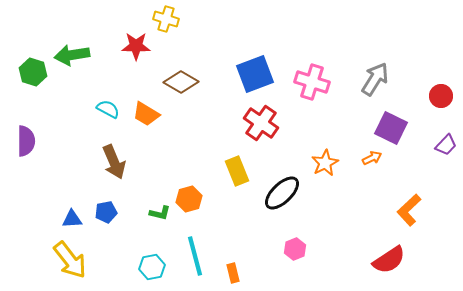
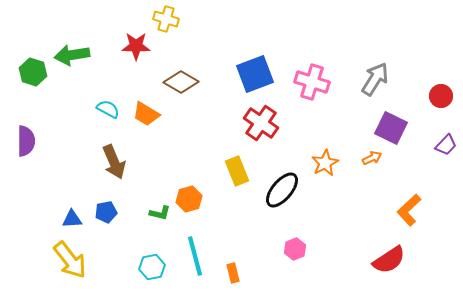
black ellipse: moved 3 px up; rotated 6 degrees counterclockwise
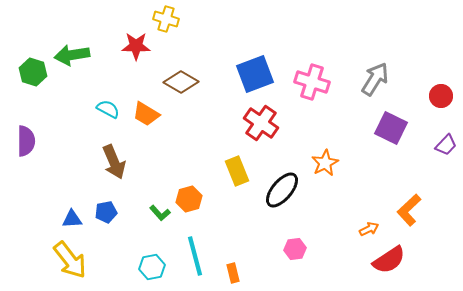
orange arrow: moved 3 px left, 71 px down
green L-shape: rotated 35 degrees clockwise
pink hexagon: rotated 15 degrees clockwise
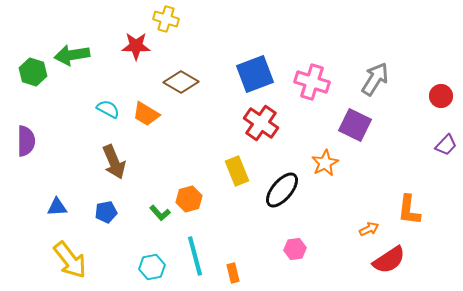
purple square: moved 36 px left, 3 px up
orange L-shape: rotated 40 degrees counterclockwise
blue triangle: moved 15 px left, 12 px up
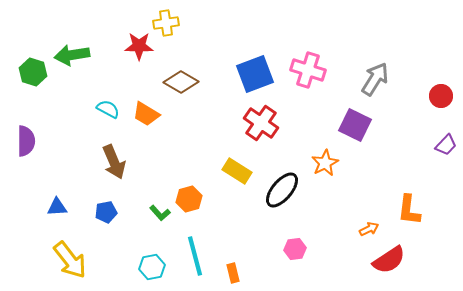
yellow cross: moved 4 px down; rotated 25 degrees counterclockwise
red star: moved 3 px right
pink cross: moved 4 px left, 12 px up
yellow rectangle: rotated 36 degrees counterclockwise
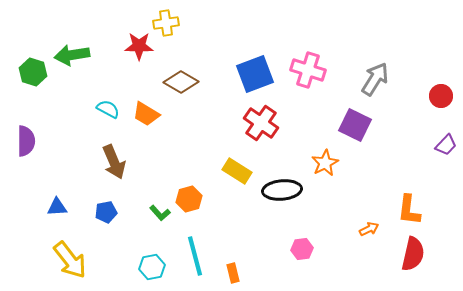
black ellipse: rotated 45 degrees clockwise
pink hexagon: moved 7 px right
red semicircle: moved 24 px right, 6 px up; rotated 44 degrees counterclockwise
